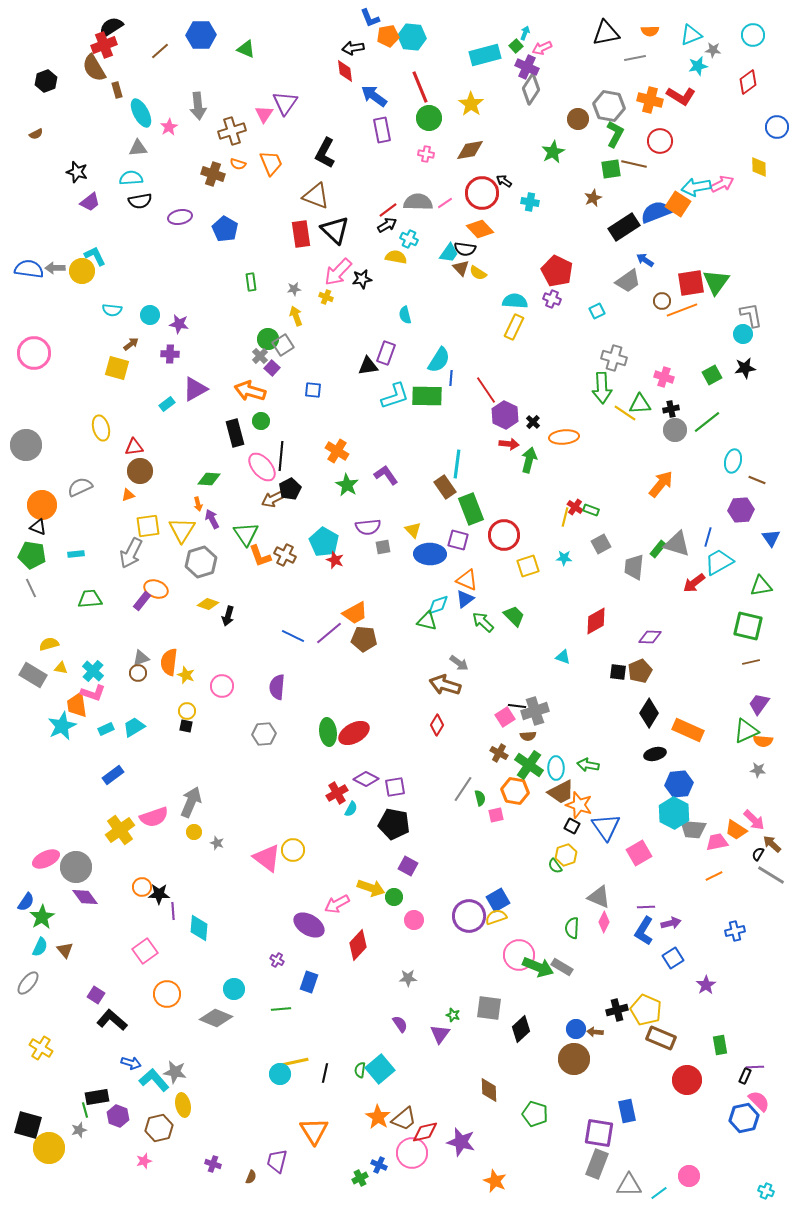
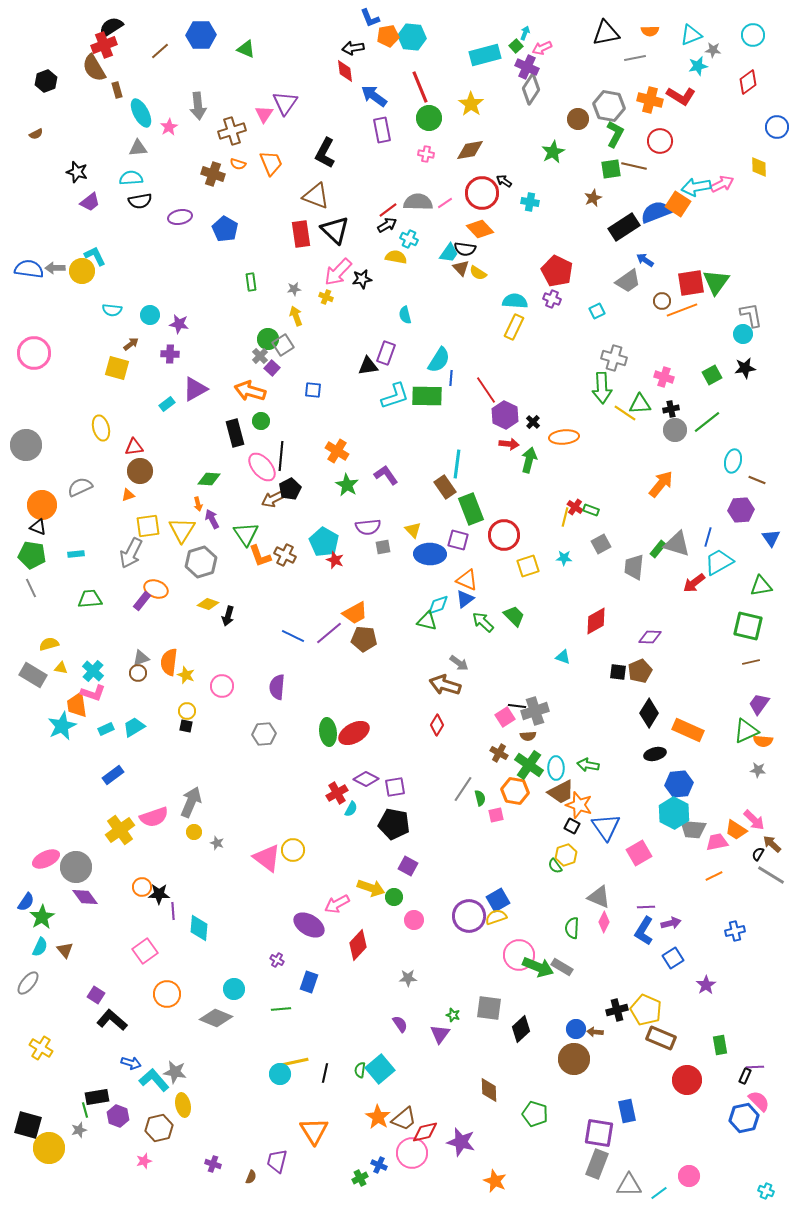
brown line at (634, 164): moved 2 px down
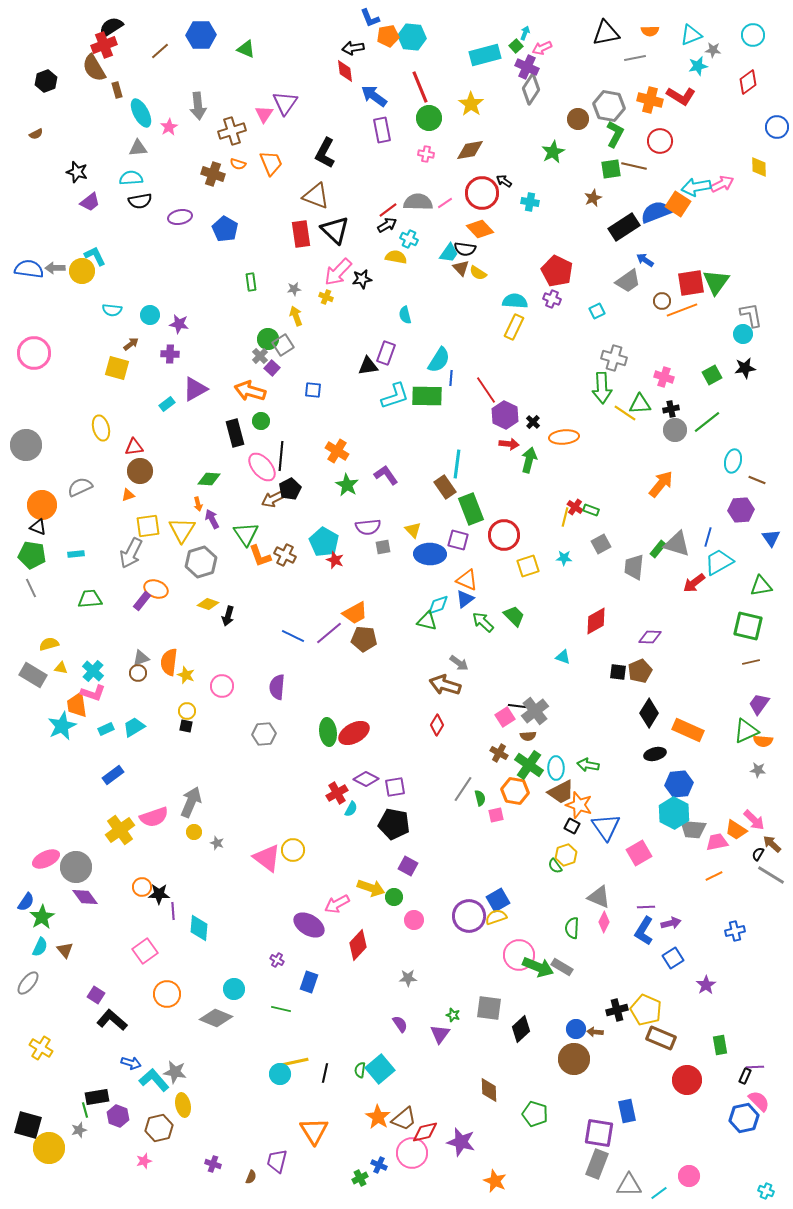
gray cross at (535, 711): rotated 20 degrees counterclockwise
green line at (281, 1009): rotated 18 degrees clockwise
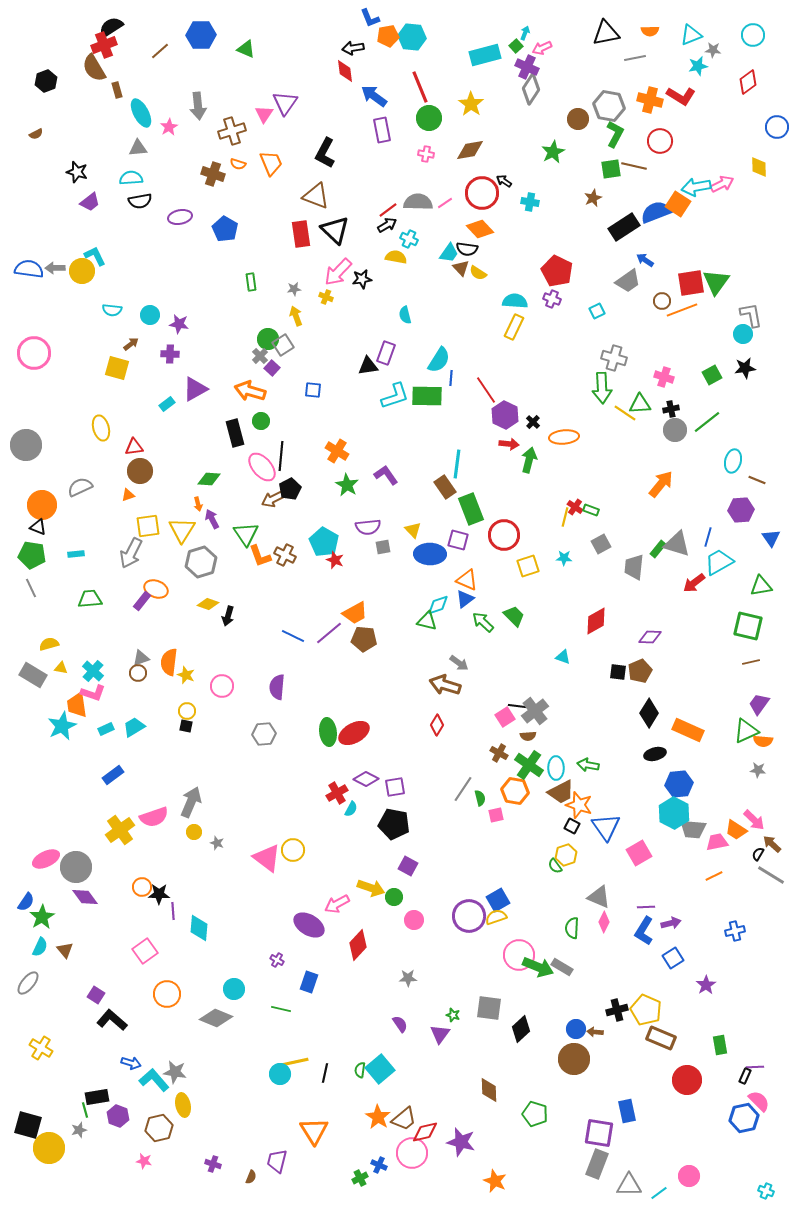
black semicircle at (465, 249): moved 2 px right
pink star at (144, 1161): rotated 28 degrees clockwise
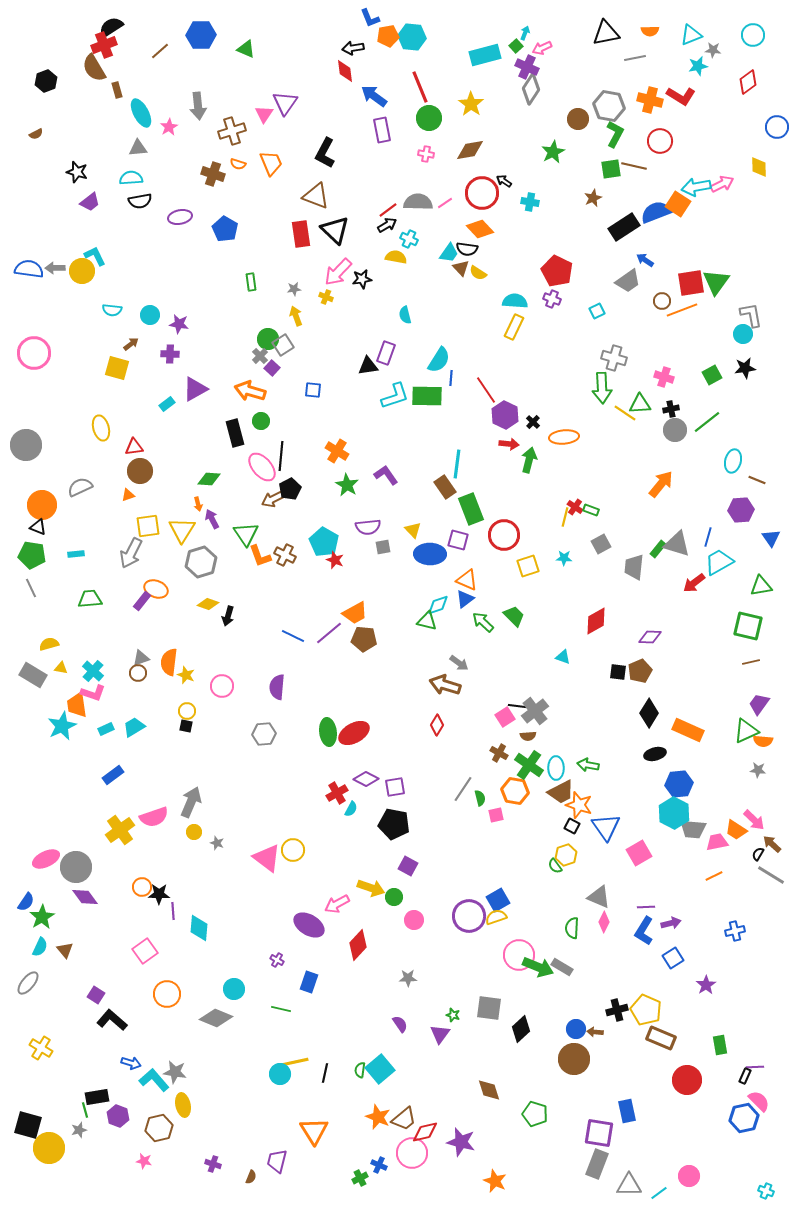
brown diamond at (489, 1090): rotated 15 degrees counterclockwise
orange star at (378, 1117): rotated 10 degrees counterclockwise
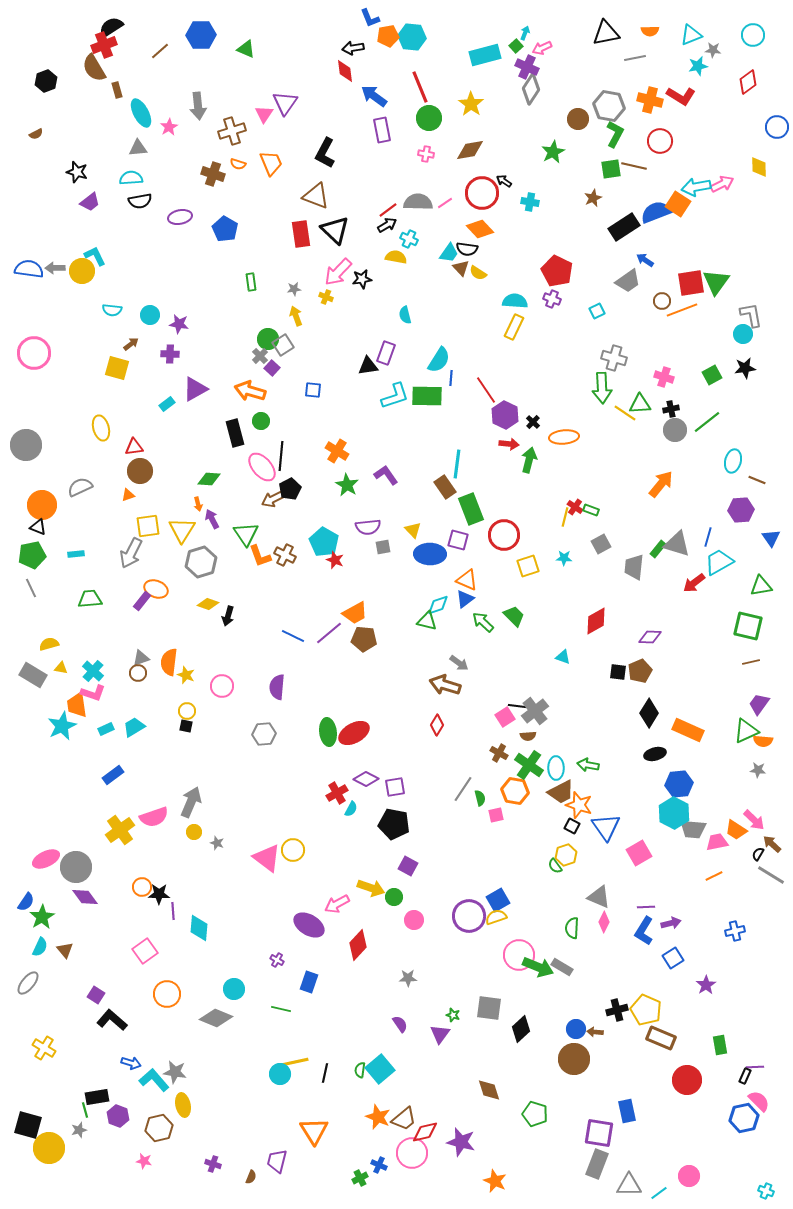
green pentagon at (32, 555): rotated 20 degrees counterclockwise
yellow cross at (41, 1048): moved 3 px right
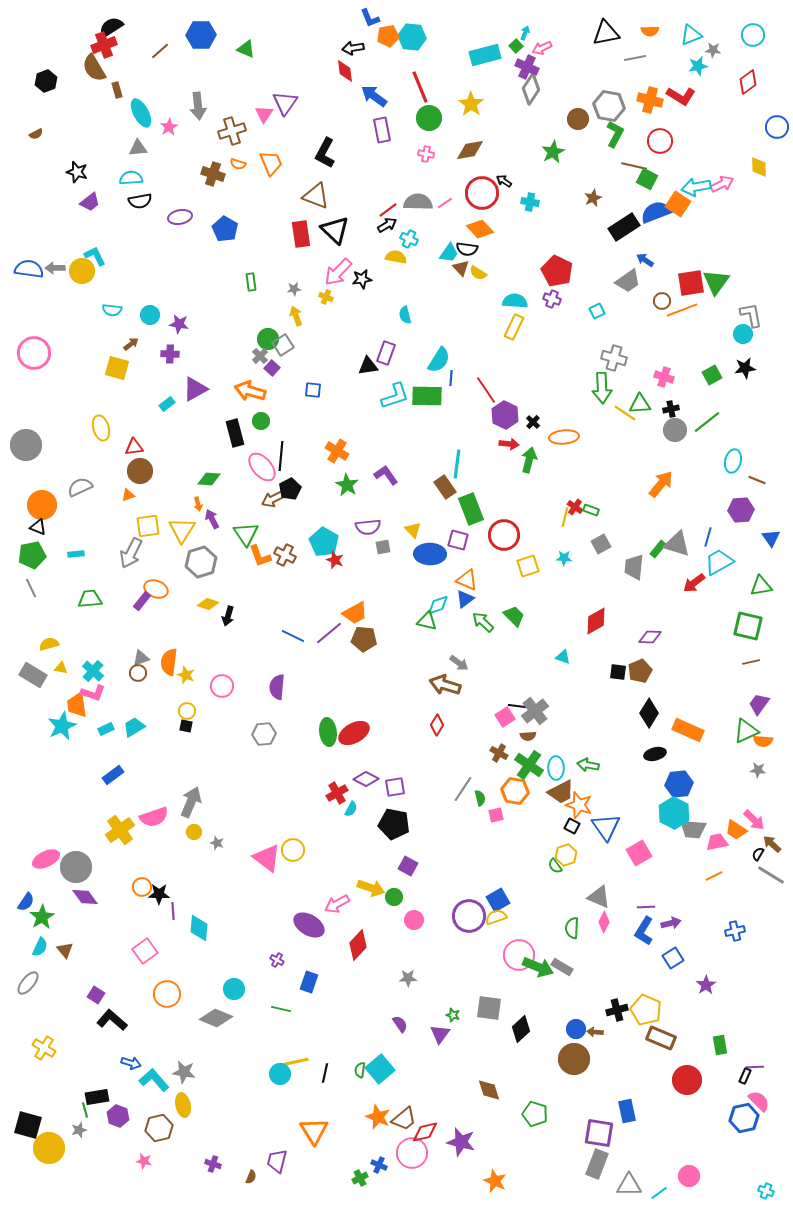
green square at (611, 169): moved 36 px right, 10 px down; rotated 35 degrees clockwise
gray star at (175, 1072): moved 9 px right
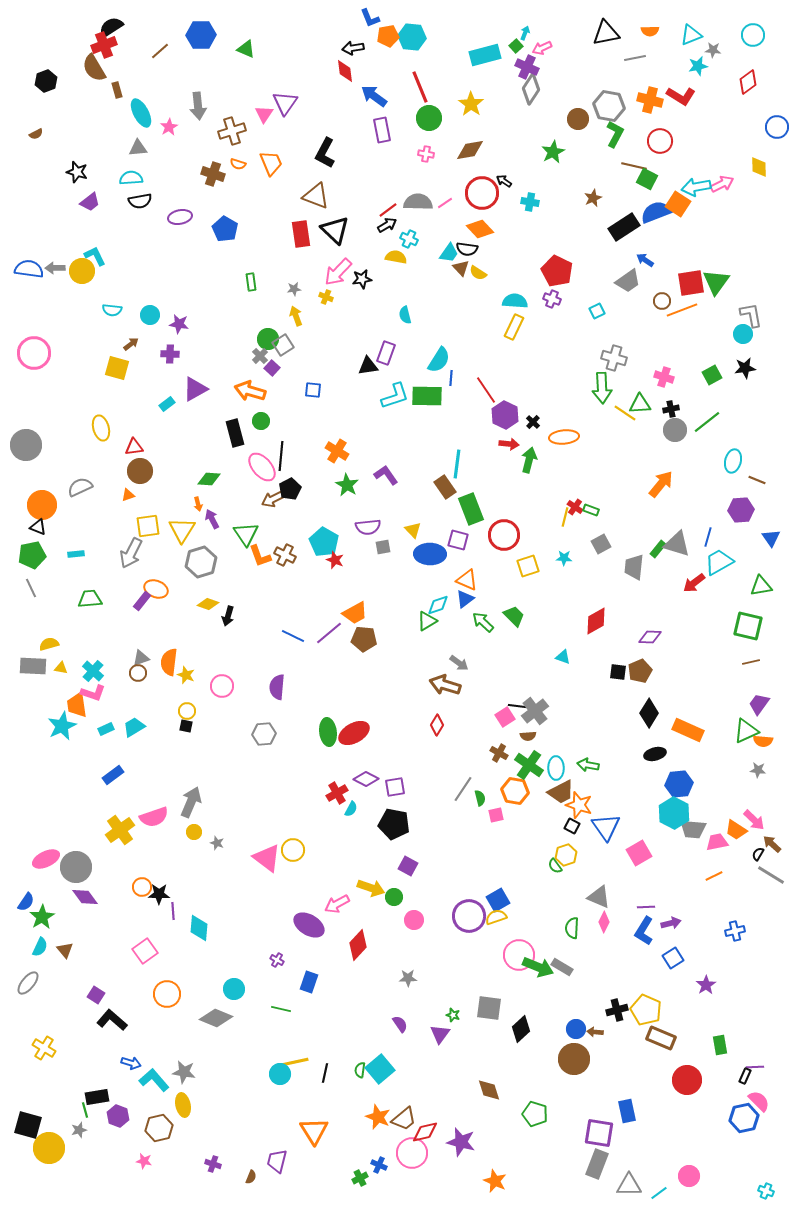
green triangle at (427, 621): rotated 45 degrees counterclockwise
gray rectangle at (33, 675): moved 9 px up; rotated 28 degrees counterclockwise
